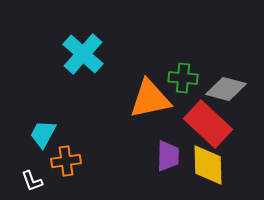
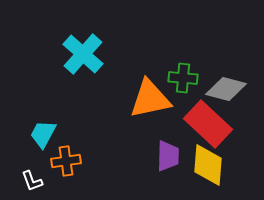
yellow diamond: rotated 6 degrees clockwise
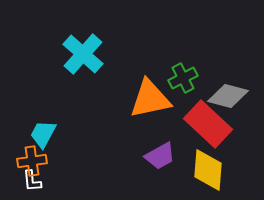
green cross: rotated 32 degrees counterclockwise
gray diamond: moved 2 px right, 7 px down
purple trapezoid: moved 8 px left; rotated 60 degrees clockwise
orange cross: moved 34 px left
yellow diamond: moved 5 px down
white L-shape: rotated 15 degrees clockwise
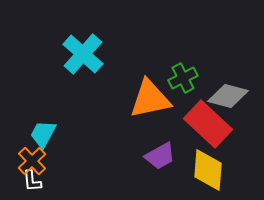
orange cross: rotated 36 degrees counterclockwise
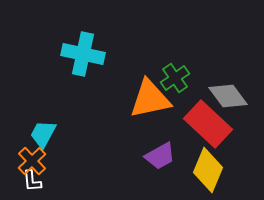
cyan cross: rotated 30 degrees counterclockwise
green cross: moved 8 px left; rotated 8 degrees counterclockwise
gray diamond: rotated 39 degrees clockwise
yellow diamond: rotated 18 degrees clockwise
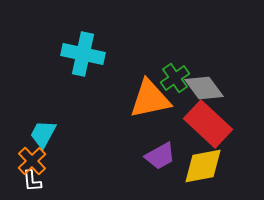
gray diamond: moved 24 px left, 8 px up
yellow diamond: moved 5 px left, 4 px up; rotated 57 degrees clockwise
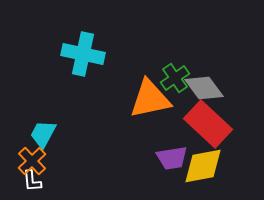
purple trapezoid: moved 12 px right, 2 px down; rotated 20 degrees clockwise
